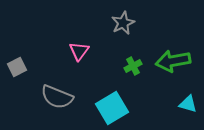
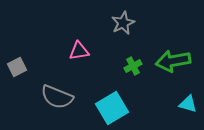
pink triangle: rotated 45 degrees clockwise
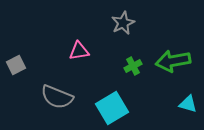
gray square: moved 1 px left, 2 px up
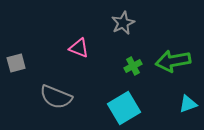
pink triangle: moved 3 px up; rotated 30 degrees clockwise
gray square: moved 2 px up; rotated 12 degrees clockwise
gray semicircle: moved 1 px left
cyan triangle: rotated 36 degrees counterclockwise
cyan square: moved 12 px right
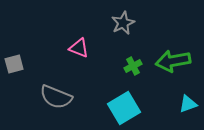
gray square: moved 2 px left, 1 px down
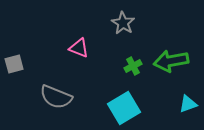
gray star: rotated 15 degrees counterclockwise
green arrow: moved 2 px left
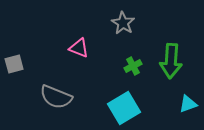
green arrow: rotated 76 degrees counterclockwise
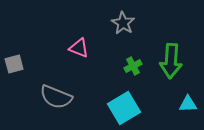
cyan triangle: rotated 18 degrees clockwise
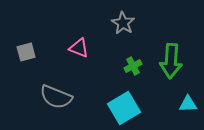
gray square: moved 12 px right, 12 px up
